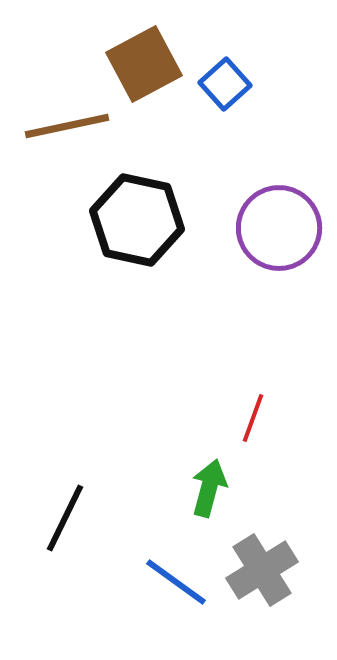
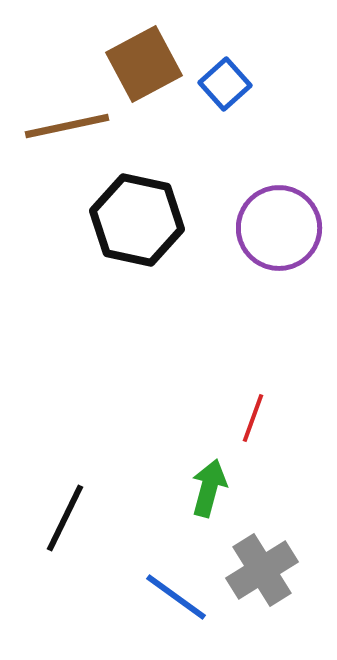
blue line: moved 15 px down
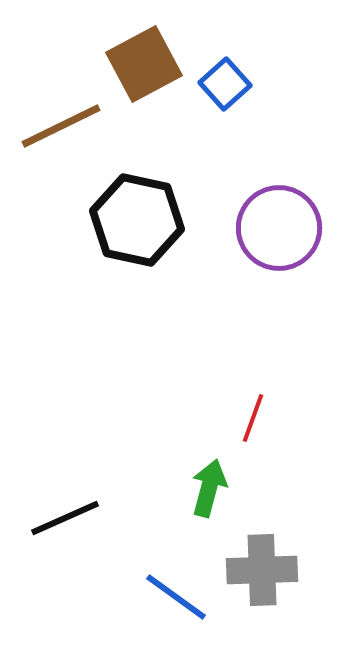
brown line: moved 6 px left; rotated 14 degrees counterclockwise
black line: rotated 40 degrees clockwise
gray cross: rotated 30 degrees clockwise
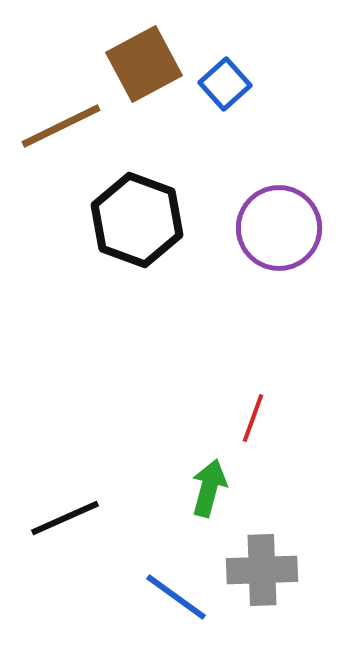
black hexagon: rotated 8 degrees clockwise
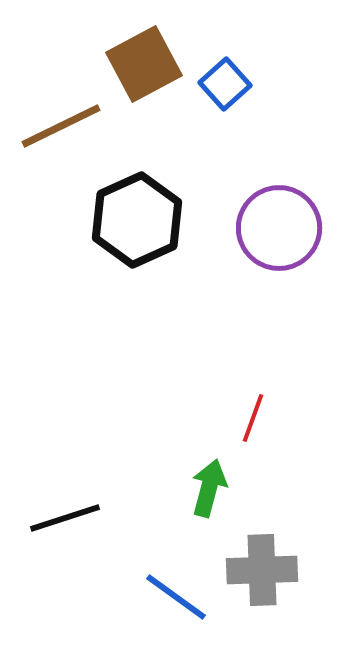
black hexagon: rotated 16 degrees clockwise
black line: rotated 6 degrees clockwise
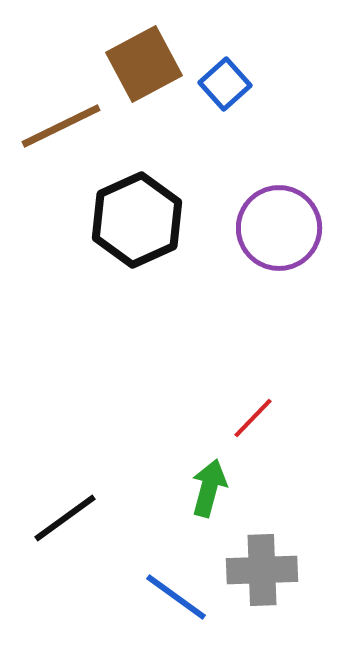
red line: rotated 24 degrees clockwise
black line: rotated 18 degrees counterclockwise
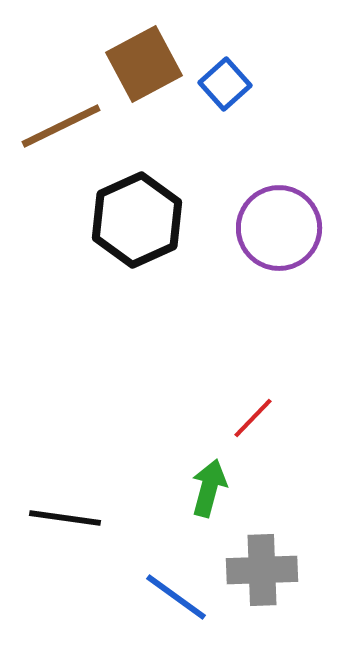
black line: rotated 44 degrees clockwise
